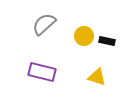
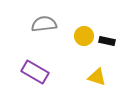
gray semicircle: rotated 35 degrees clockwise
purple rectangle: moved 7 px left; rotated 16 degrees clockwise
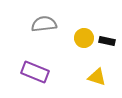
yellow circle: moved 2 px down
purple rectangle: rotated 8 degrees counterclockwise
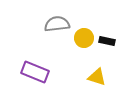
gray semicircle: moved 13 px right
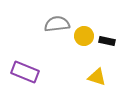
yellow circle: moved 2 px up
purple rectangle: moved 10 px left
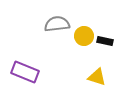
black rectangle: moved 2 px left
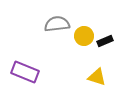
black rectangle: rotated 35 degrees counterclockwise
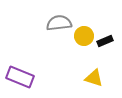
gray semicircle: moved 2 px right, 1 px up
purple rectangle: moved 5 px left, 5 px down
yellow triangle: moved 3 px left, 1 px down
